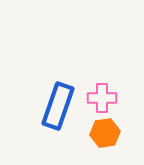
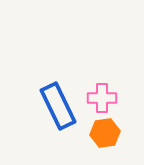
blue rectangle: rotated 45 degrees counterclockwise
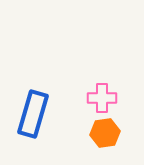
blue rectangle: moved 25 px left, 8 px down; rotated 42 degrees clockwise
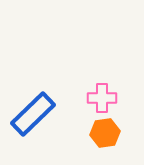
blue rectangle: rotated 30 degrees clockwise
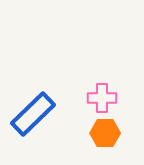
orange hexagon: rotated 8 degrees clockwise
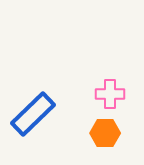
pink cross: moved 8 px right, 4 px up
